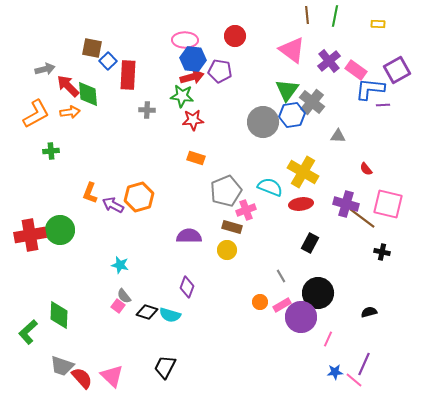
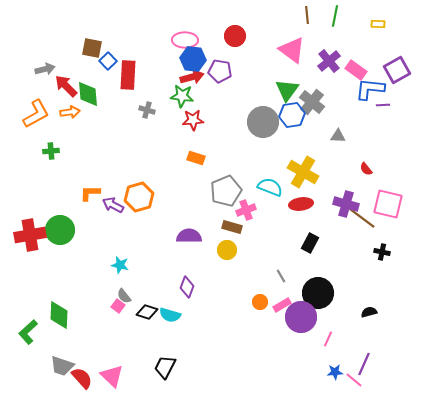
red arrow at (68, 86): moved 2 px left
gray cross at (147, 110): rotated 14 degrees clockwise
orange L-shape at (90, 193): rotated 70 degrees clockwise
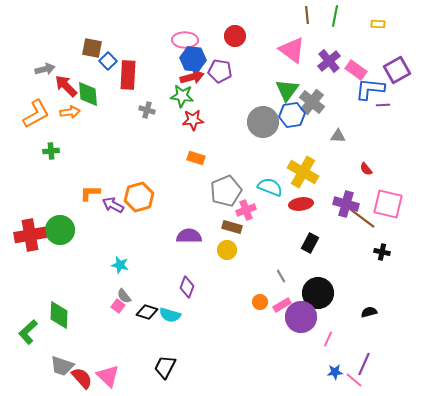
pink triangle at (112, 376): moved 4 px left
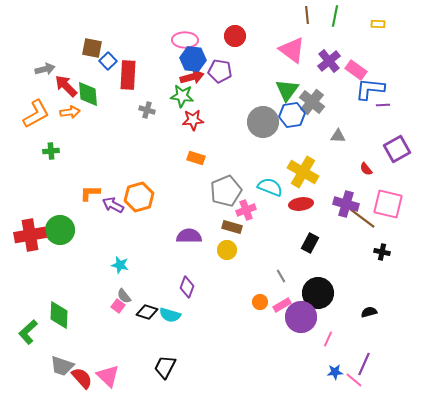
purple square at (397, 70): moved 79 px down
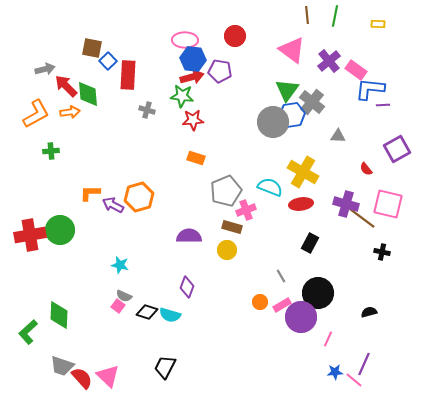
gray circle at (263, 122): moved 10 px right
gray semicircle at (124, 296): rotated 28 degrees counterclockwise
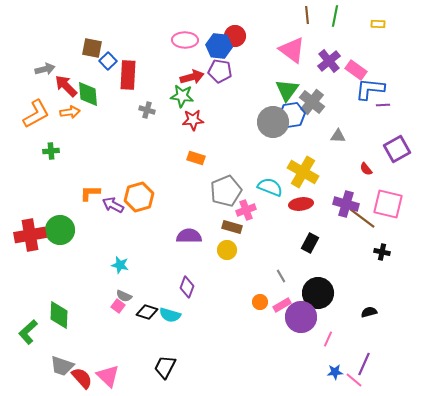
blue hexagon at (193, 59): moved 26 px right, 13 px up
